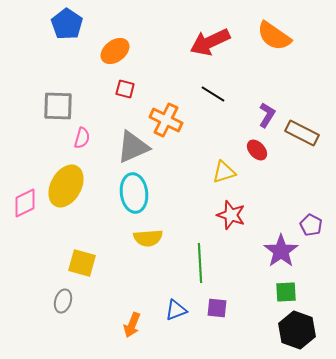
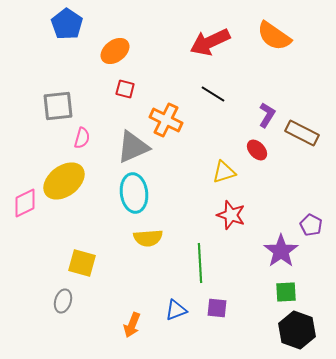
gray square: rotated 8 degrees counterclockwise
yellow ellipse: moved 2 px left, 5 px up; rotated 24 degrees clockwise
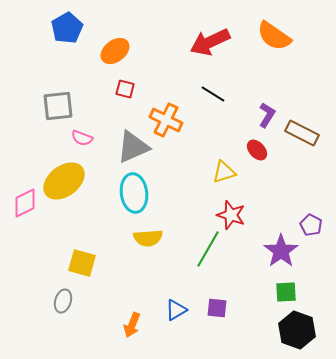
blue pentagon: moved 4 px down; rotated 8 degrees clockwise
pink semicircle: rotated 95 degrees clockwise
green line: moved 8 px right, 14 px up; rotated 33 degrees clockwise
blue triangle: rotated 10 degrees counterclockwise
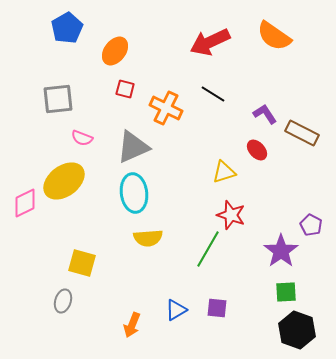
orange ellipse: rotated 16 degrees counterclockwise
gray square: moved 7 px up
purple L-shape: moved 2 px left, 1 px up; rotated 65 degrees counterclockwise
orange cross: moved 12 px up
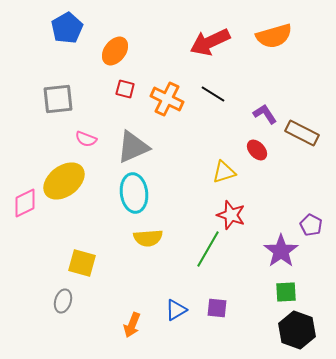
orange semicircle: rotated 51 degrees counterclockwise
orange cross: moved 1 px right, 9 px up
pink semicircle: moved 4 px right, 1 px down
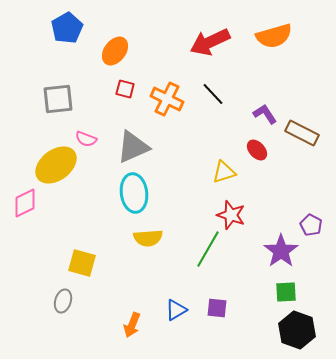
black line: rotated 15 degrees clockwise
yellow ellipse: moved 8 px left, 16 px up
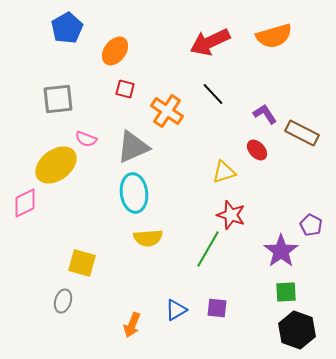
orange cross: moved 12 px down; rotated 8 degrees clockwise
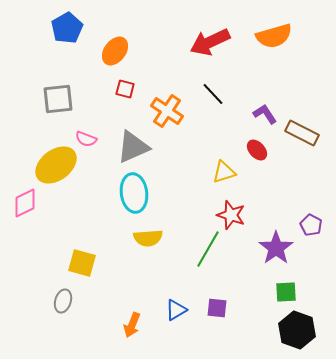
purple star: moved 5 px left, 3 px up
